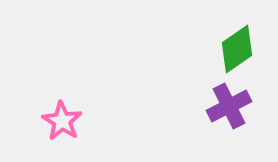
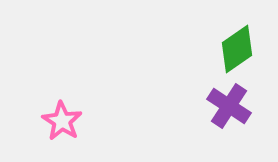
purple cross: rotated 30 degrees counterclockwise
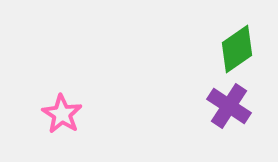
pink star: moved 7 px up
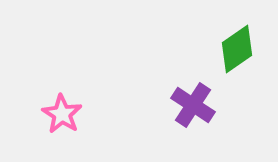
purple cross: moved 36 px left, 1 px up
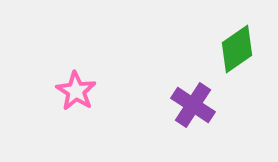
pink star: moved 14 px right, 23 px up
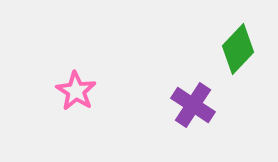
green diamond: moved 1 px right; rotated 12 degrees counterclockwise
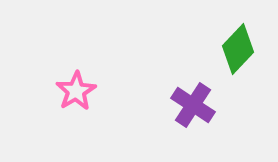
pink star: rotated 9 degrees clockwise
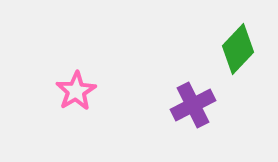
purple cross: rotated 30 degrees clockwise
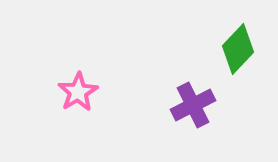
pink star: moved 2 px right, 1 px down
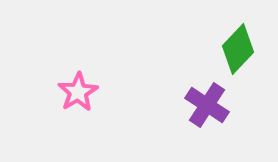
purple cross: moved 14 px right; rotated 30 degrees counterclockwise
